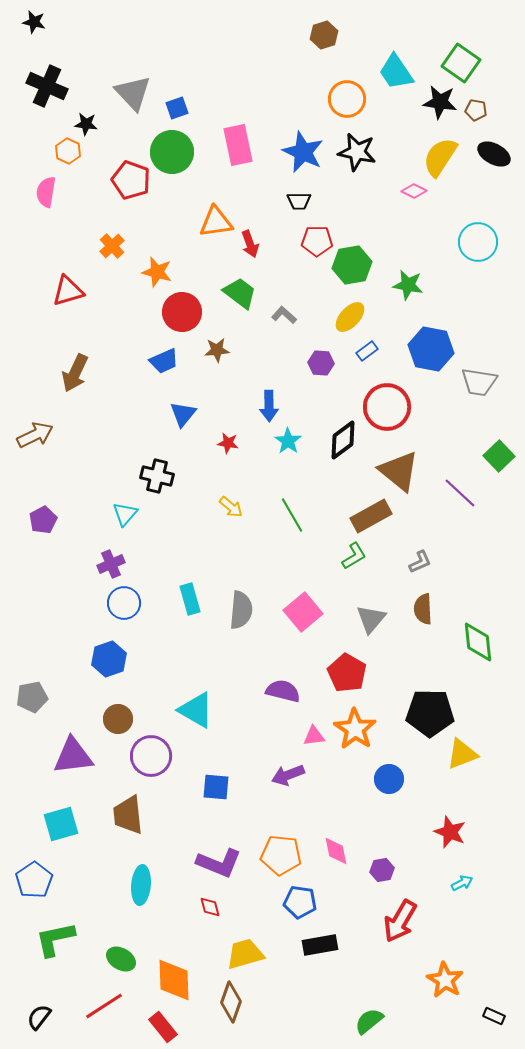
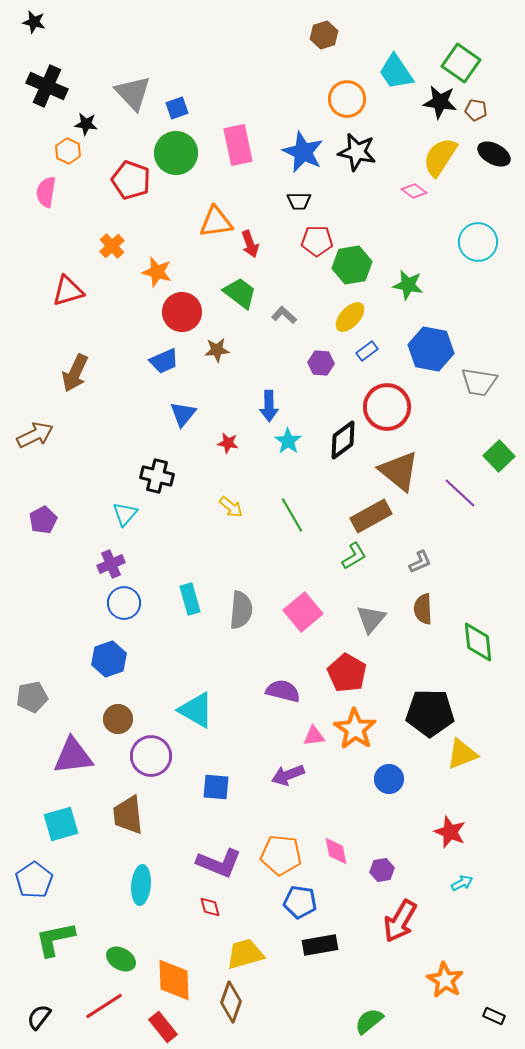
green circle at (172, 152): moved 4 px right, 1 px down
pink diamond at (414, 191): rotated 10 degrees clockwise
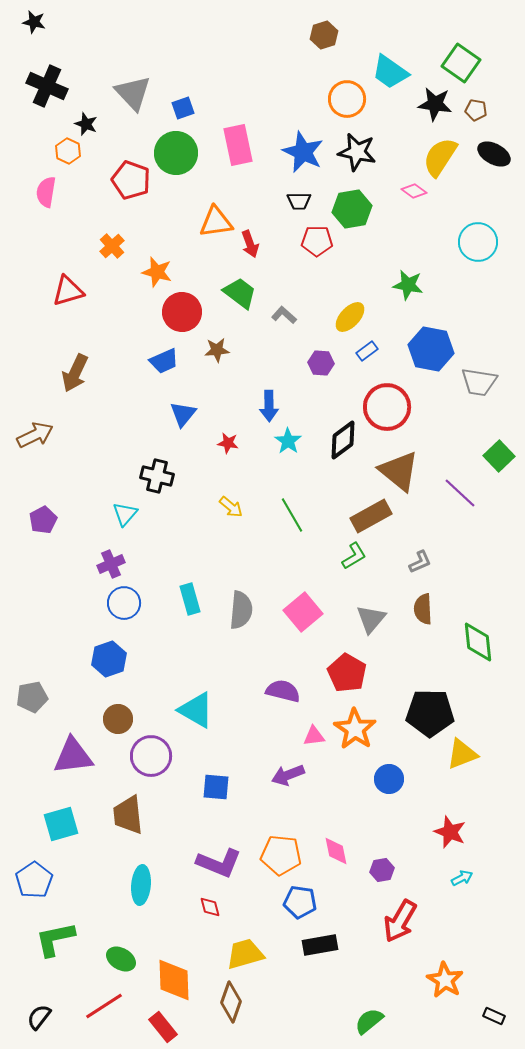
cyan trapezoid at (396, 72): moved 6 px left; rotated 21 degrees counterclockwise
black star at (440, 102): moved 5 px left, 2 px down
blue square at (177, 108): moved 6 px right
black star at (86, 124): rotated 15 degrees clockwise
green hexagon at (352, 265): moved 56 px up
cyan arrow at (462, 883): moved 5 px up
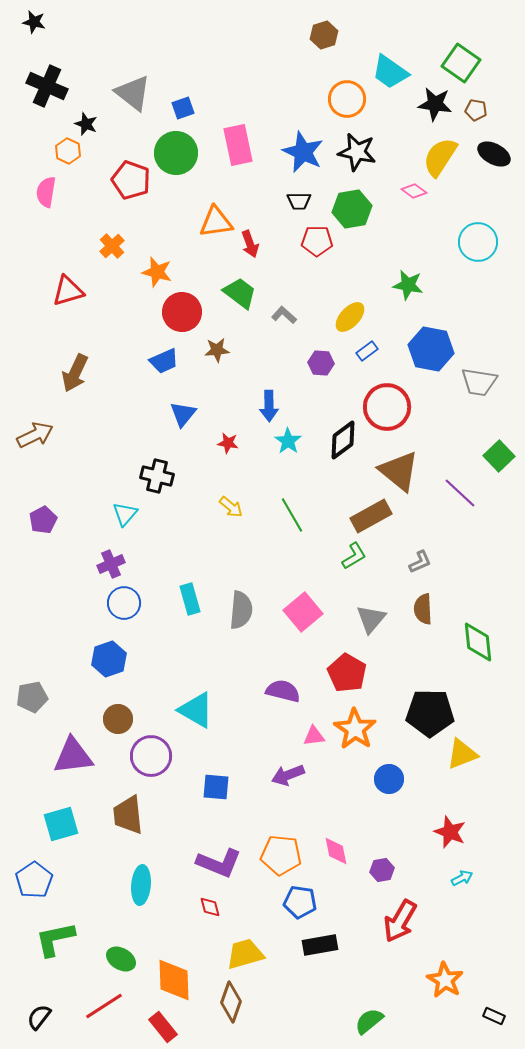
gray triangle at (133, 93): rotated 9 degrees counterclockwise
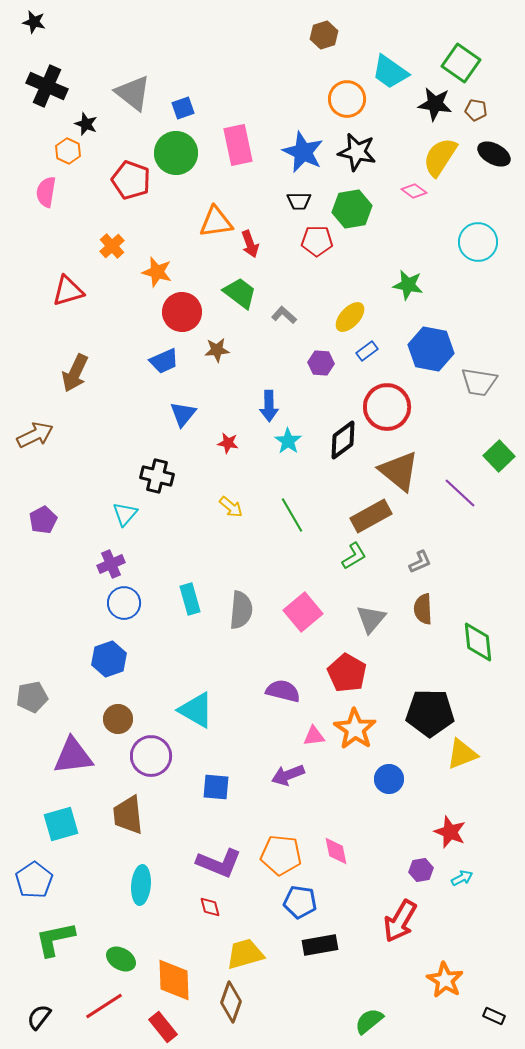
purple hexagon at (382, 870): moved 39 px right
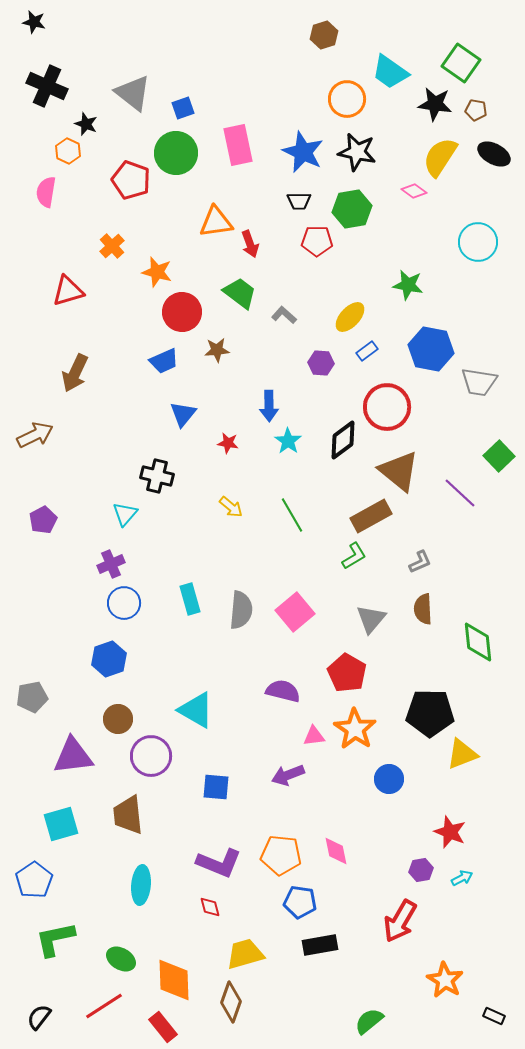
pink square at (303, 612): moved 8 px left
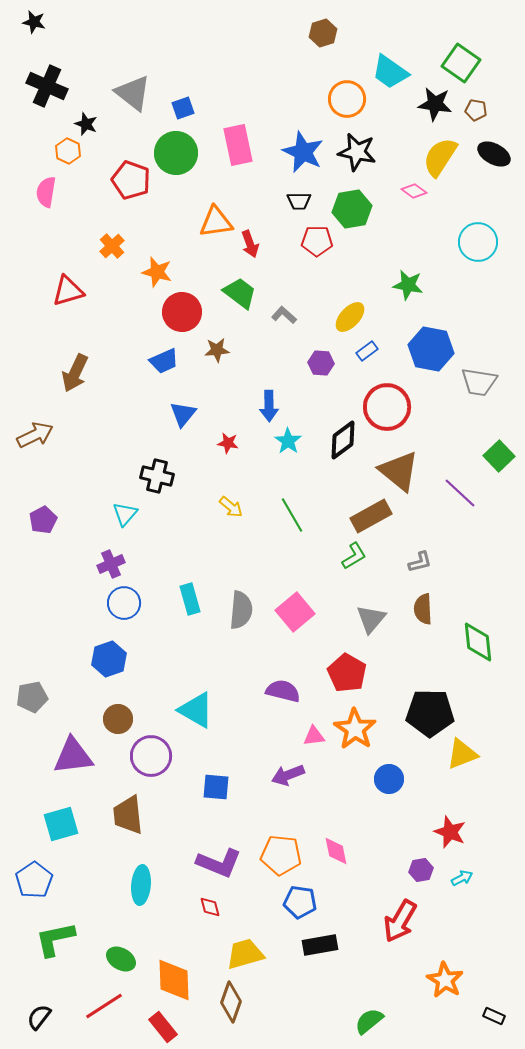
brown hexagon at (324, 35): moved 1 px left, 2 px up
gray L-shape at (420, 562): rotated 10 degrees clockwise
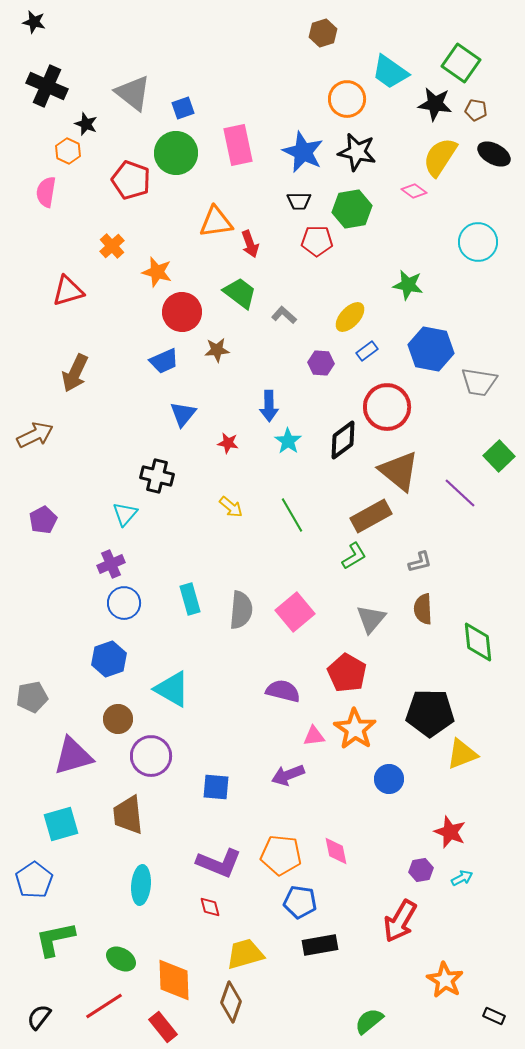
cyan triangle at (196, 710): moved 24 px left, 21 px up
purple triangle at (73, 756): rotated 9 degrees counterclockwise
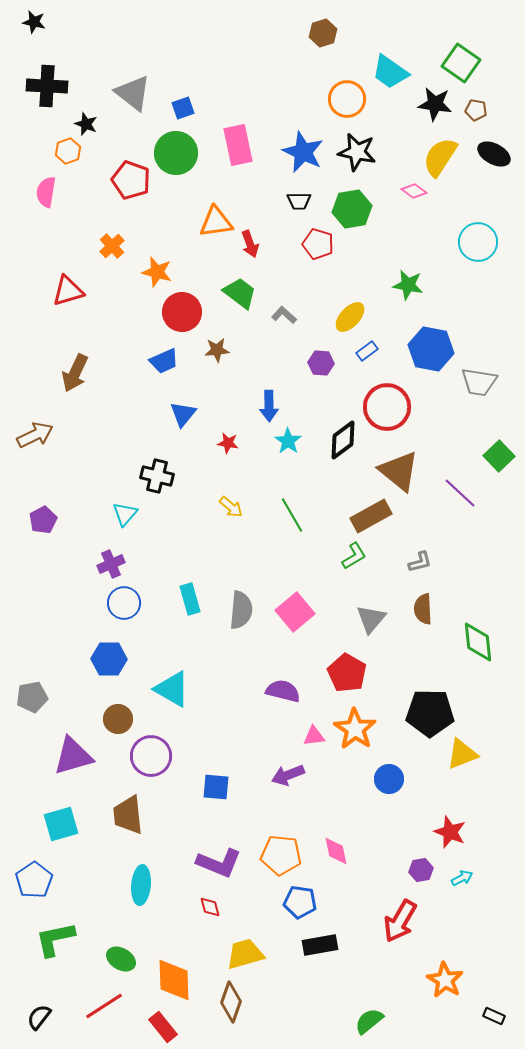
black cross at (47, 86): rotated 21 degrees counterclockwise
orange hexagon at (68, 151): rotated 15 degrees clockwise
red pentagon at (317, 241): moved 1 px right, 3 px down; rotated 16 degrees clockwise
blue hexagon at (109, 659): rotated 20 degrees clockwise
